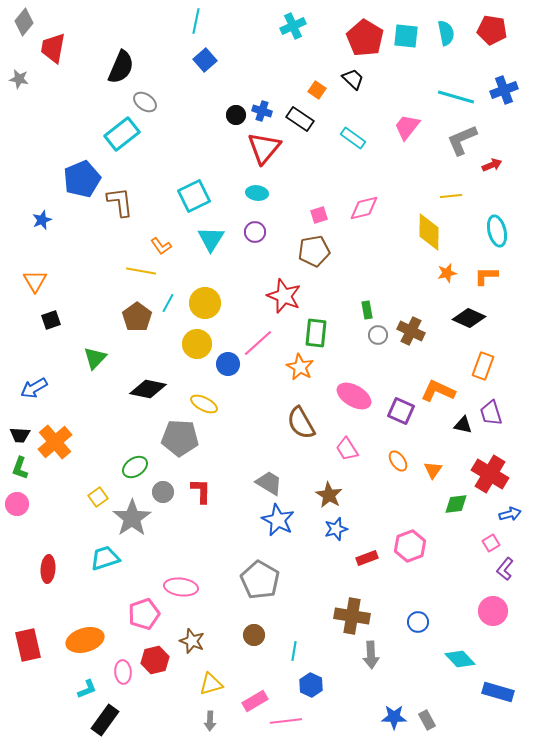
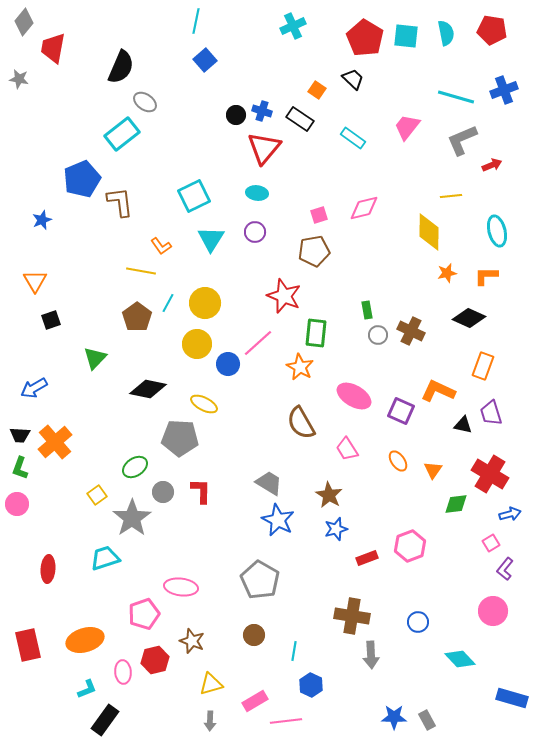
yellow square at (98, 497): moved 1 px left, 2 px up
blue rectangle at (498, 692): moved 14 px right, 6 px down
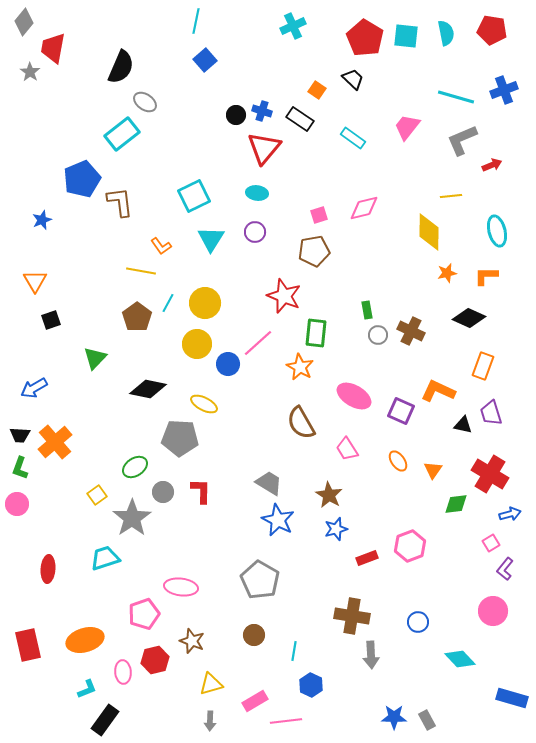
gray star at (19, 79): moved 11 px right, 7 px up; rotated 24 degrees clockwise
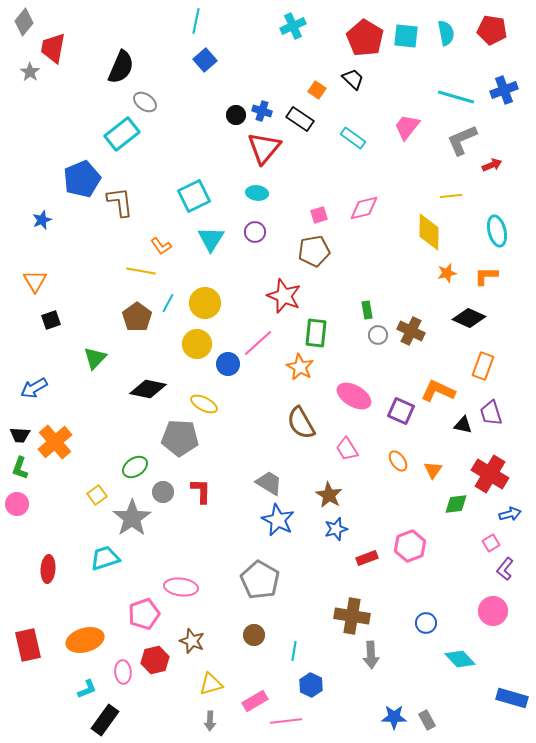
blue circle at (418, 622): moved 8 px right, 1 px down
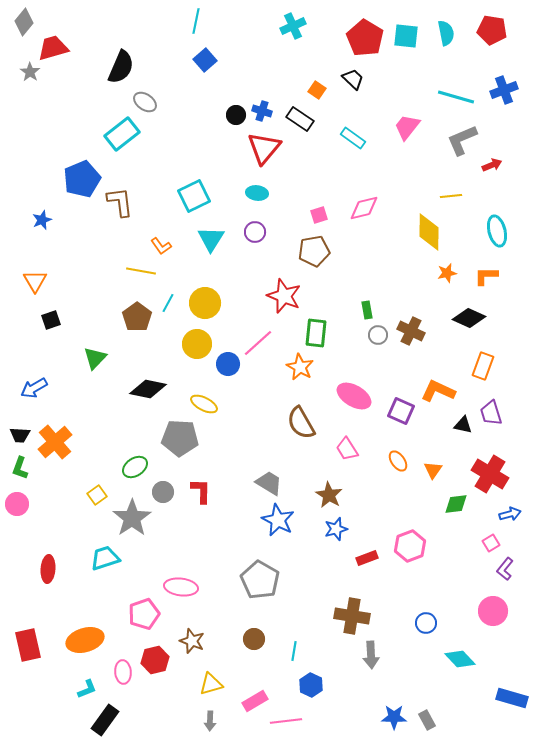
red trapezoid at (53, 48): rotated 64 degrees clockwise
brown circle at (254, 635): moved 4 px down
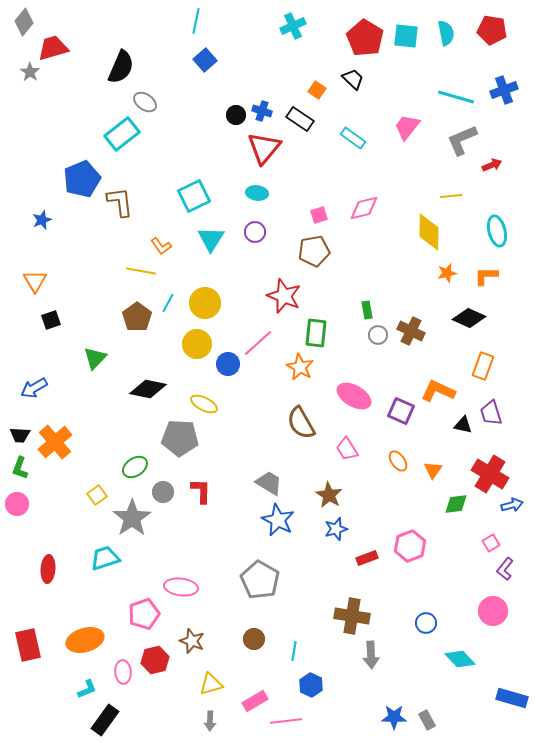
blue arrow at (510, 514): moved 2 px right, 9 px up
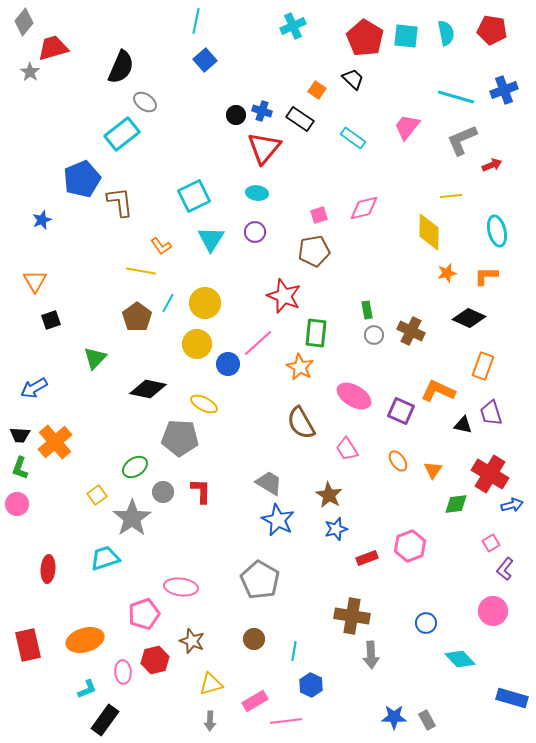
gray circle at (378, 335): moved 4 px left
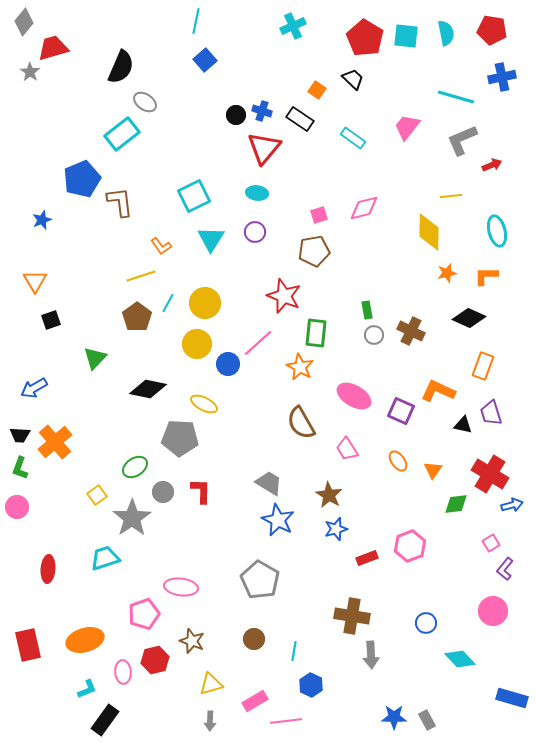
blue cross at (504, 90): moved 2 px left, 13 px up; rotated 8 degrees clockwise
yellow line at (141, 271): moved 5 px down; rotated 28 degrees counterclockwise
pink circle at (17, 504): moved 3 px down
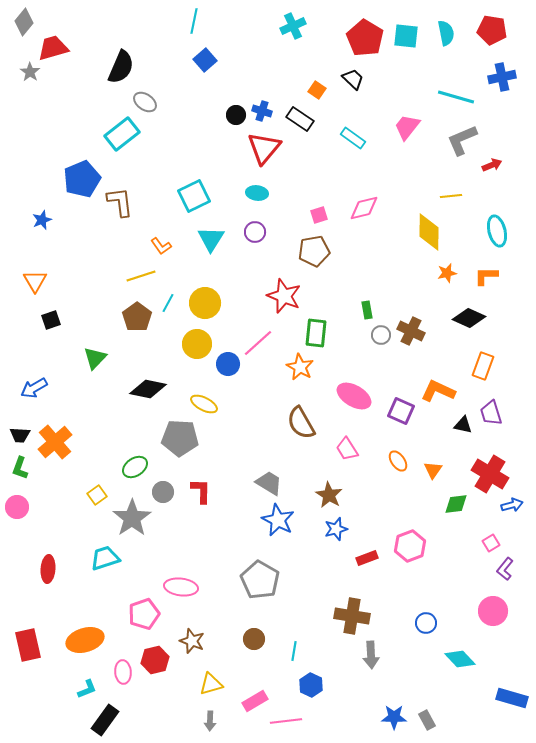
cyan line at (196, 21): moved 2 px left
gray circle at (374, 335): moved 7 px right
